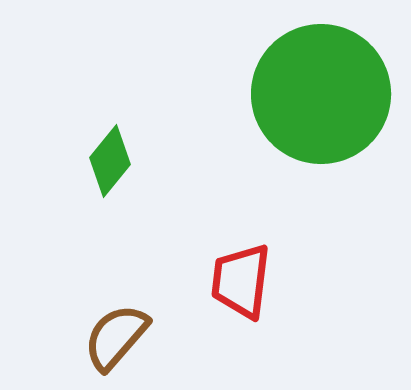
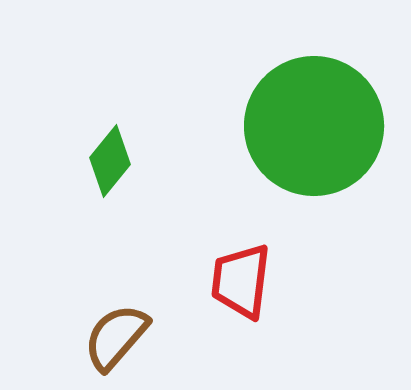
green circle: moved 7 px left, 32 px down
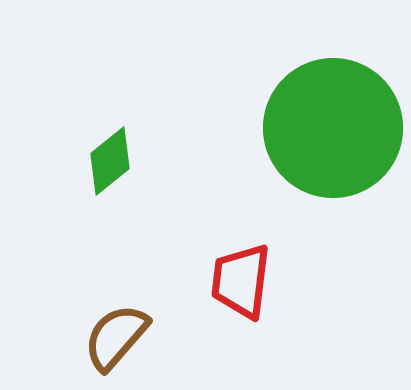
green circle: moved 19 px right, 2 px down
green diamond: rotated 12 degrees clockwise
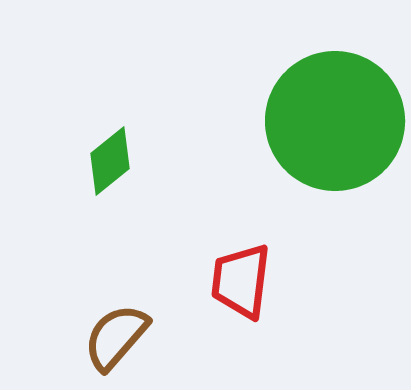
green circle: moved 2 px right, 7 px up
